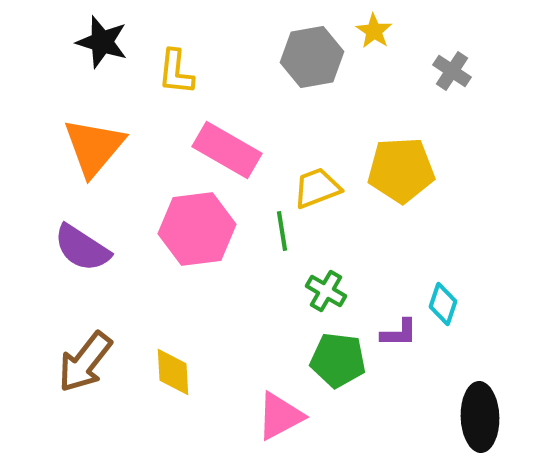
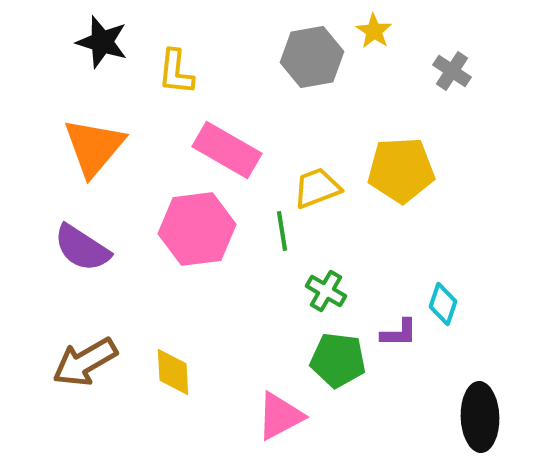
brown arrow: rotated 22 degrees clockwise
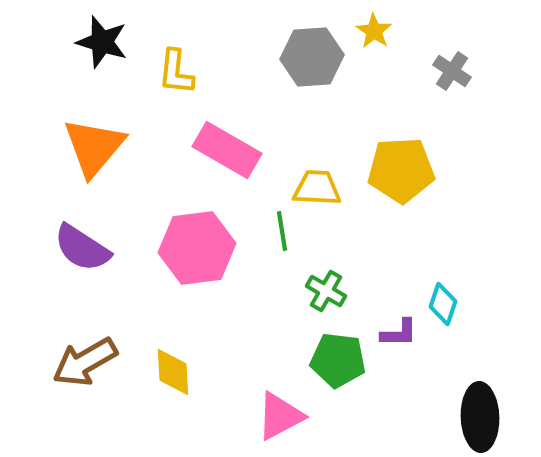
gray hexagon: rotated 6 degrees clockwise
yellow trapezoid: rotated 24 degrees clockwise
pink hexagon: moved 19 px down
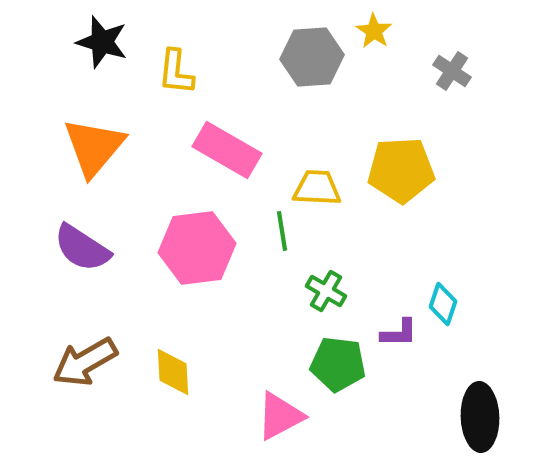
green pentagon: moved 4 px down
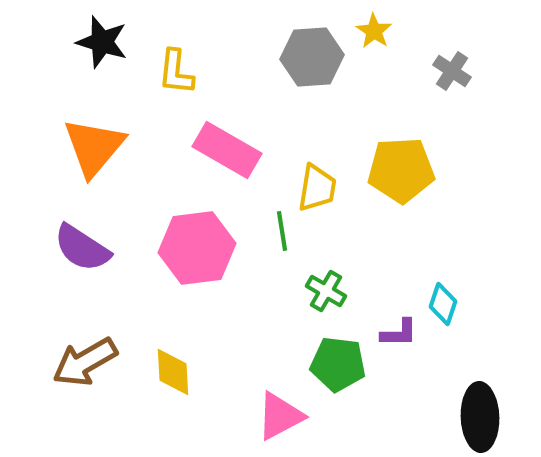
yellow trapezoid: rotated 96 degrees clockwise
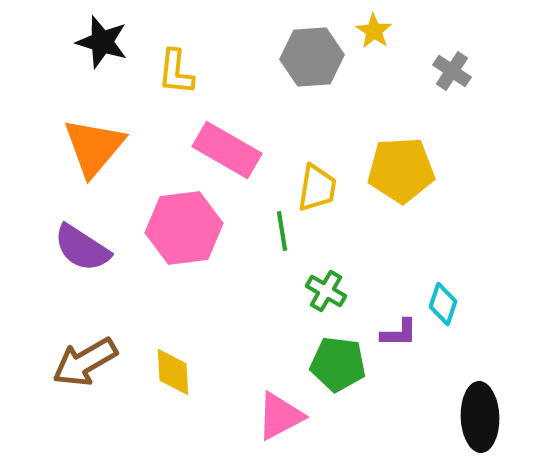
pink hexagon: moved 13 px left, 20 px up
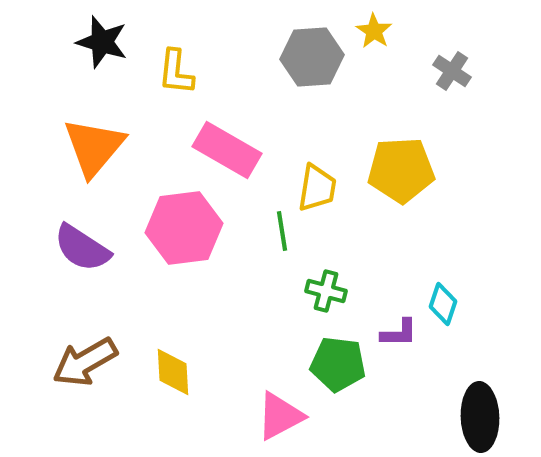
green cross: rotated 15 degrees counterclockwise
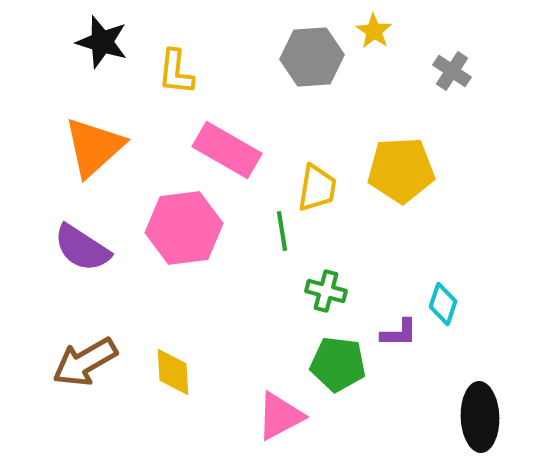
orange triangle: rotated 8 degrees clockwise
